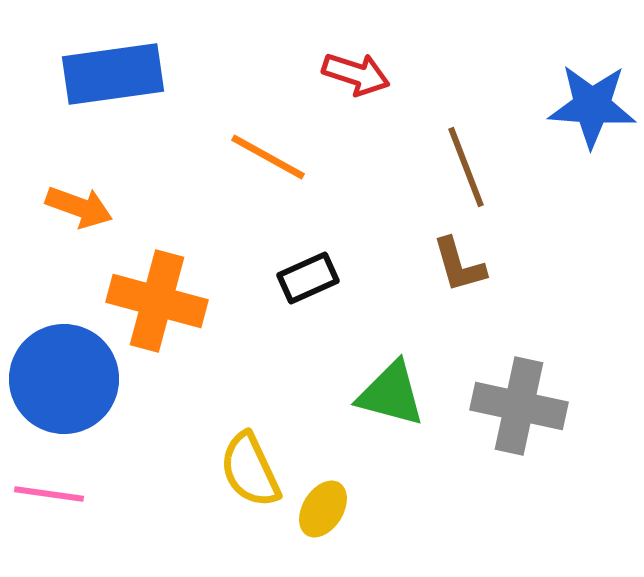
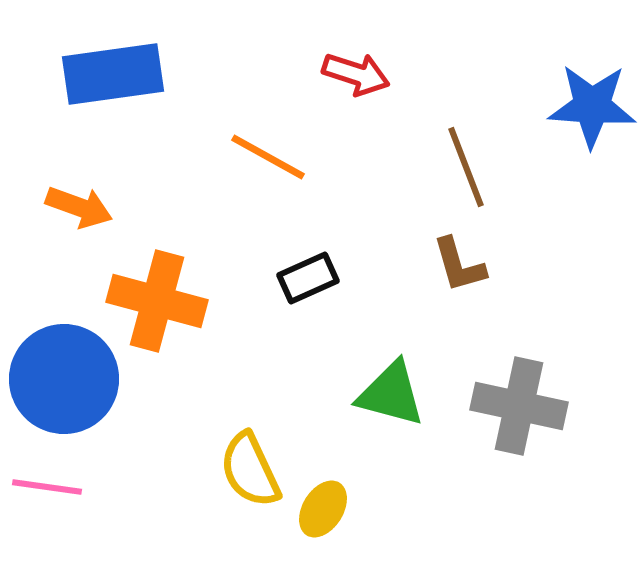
pink line: moved 2 px left, 7 px up
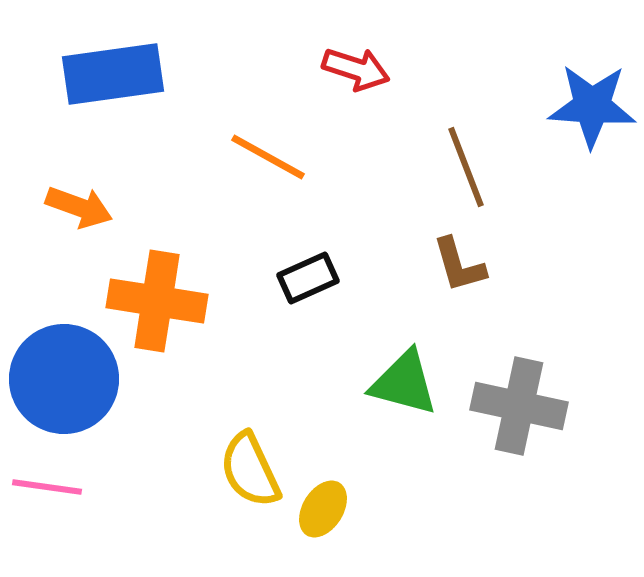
red arrow: moved 5 px up
orange cross: rotated 6 degrees counterclockwise
green triangle: moved 13 px right, 11 px up
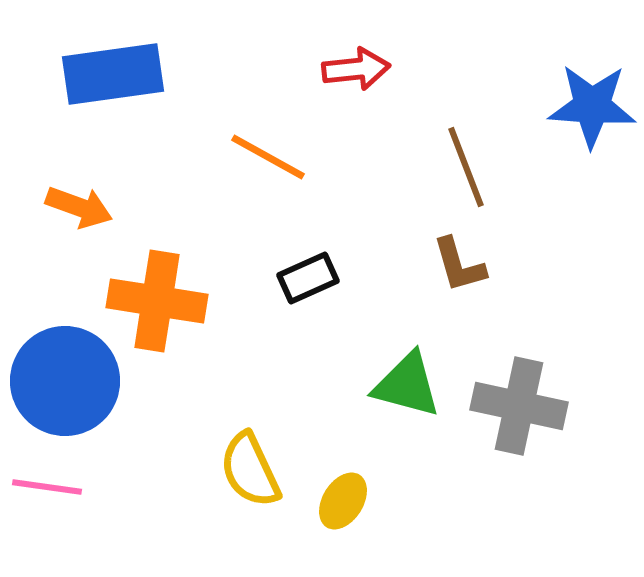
red arrow: rotated 24 degrees counterclockwise
blue circle: moved 1 px right, 2 px down
green triangle: moved 3 px right, 2 px down
yellow ellipse: moved 20 px right, 8 px up
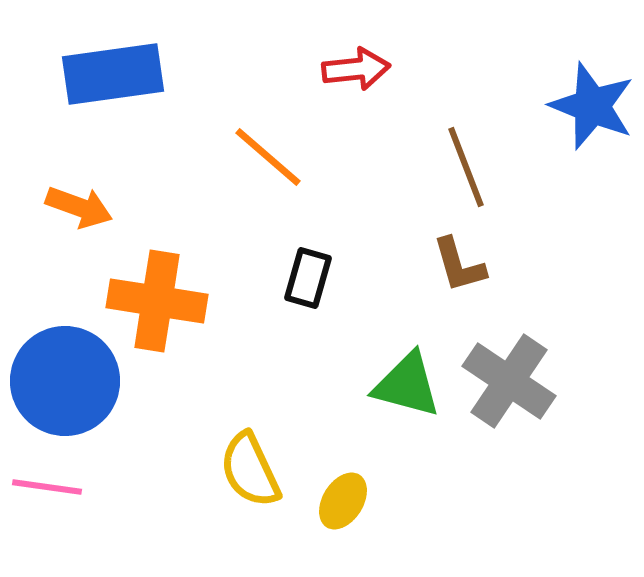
blue star: rotated 18 degrees clockwise
orange line: rotated 12 degrees clockwise
black rectangle: rotated 50 degrees counterclockwise
gray cross: moved 10 px left, 25 px up; rotated 22 degrees clockwise
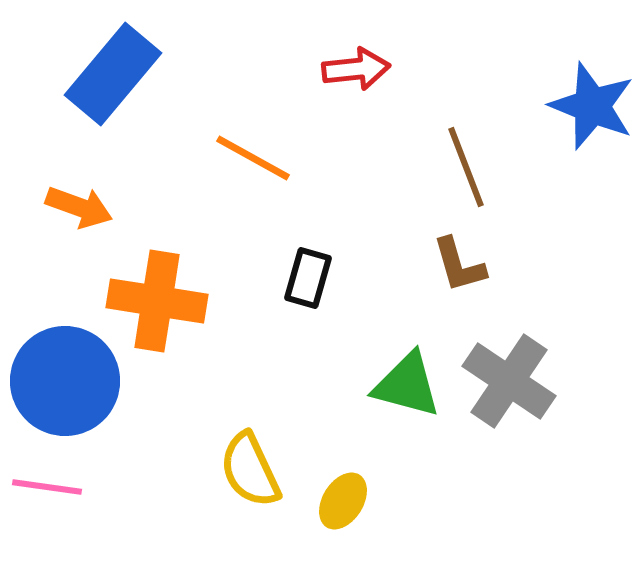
blue rectangle: rotated 42 degrees counterclockwise
orange line: moved 15 px left, 1 px down; rotated 12 degrees counterclockwise
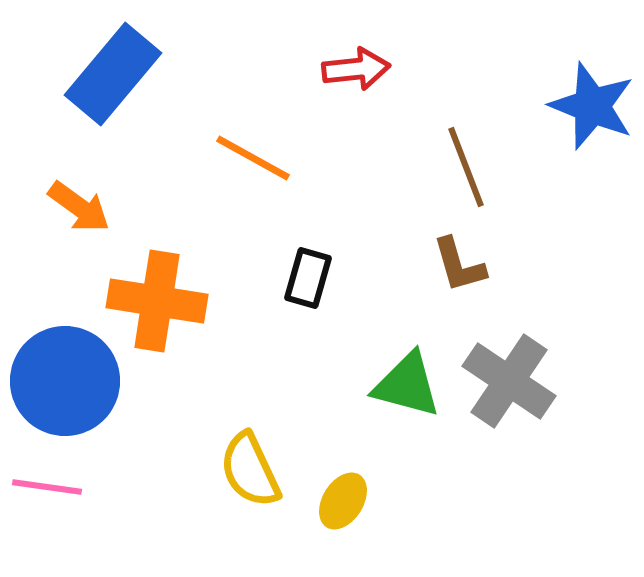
orange arrow: rotated 16 degrees clockwise
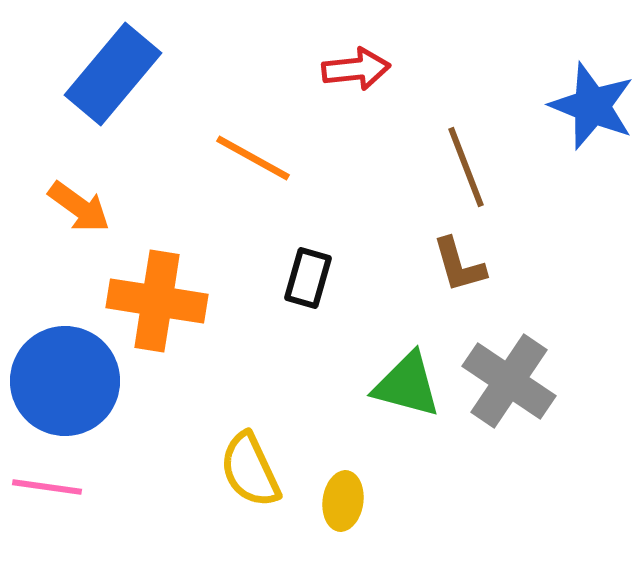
yellow ellipse: rotated 24 degrees counterclockwise
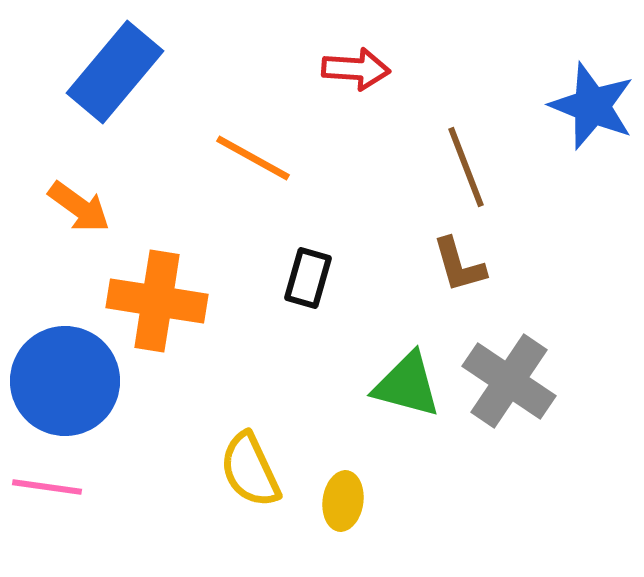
red arrow: rotated 10 degrees clockwise
blue rectangle: moved 2 px right, 2 px up
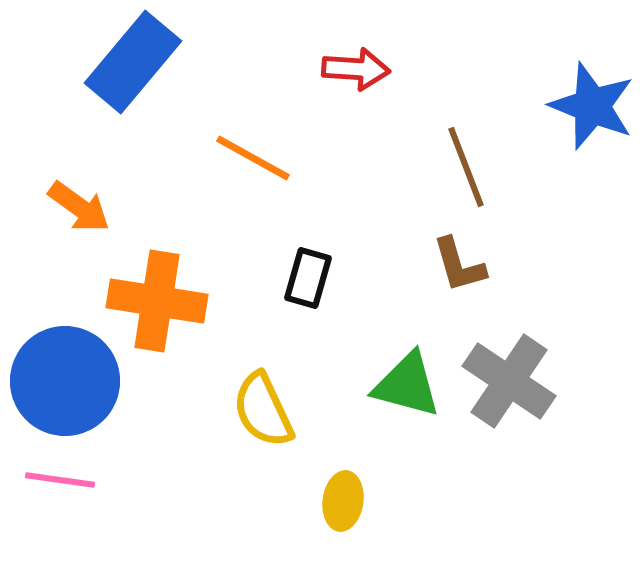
blue rectangle: moved 18 px right, 10 px up
yellow semicircle: moved 13 px right, 60 px up
pink line: moved 13 px right, 7 px up
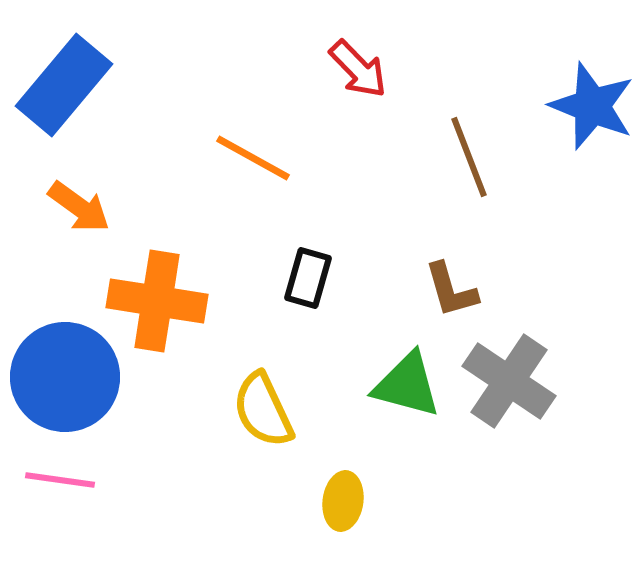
blue rectangle: moved 69 px left, 23 px down
red arrow: moved 2 px right; rotated 42 degrees clockwise
brown line: moved 3 px right, 10 px up
brown L-shape: moved 8 px left, 25 px down
blue circle: moved 4 px up
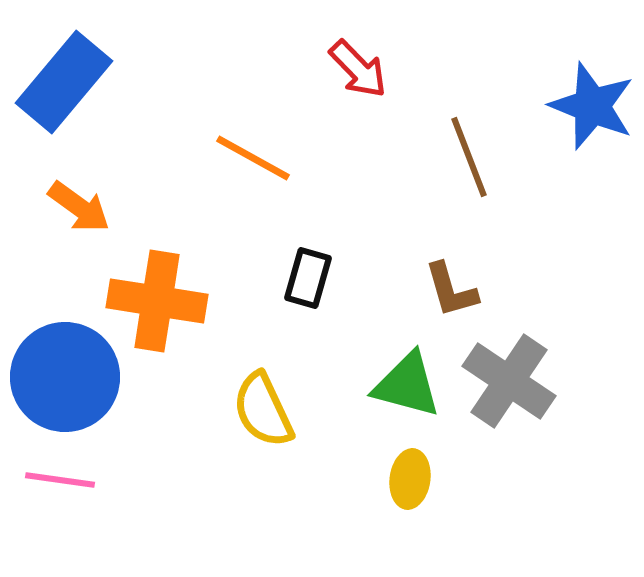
blue rectangle: moved 3 px up
yellow ellipse: moved 67 px right, 22 px up
